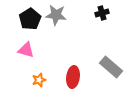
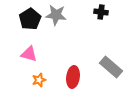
black cross: moved 1 px left, 1 px up; rotated 24 degrees clockwise
pink triangle: moved 3 px right, 4 px down
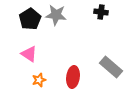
pink triangle: rotated 18 degrees clockwise
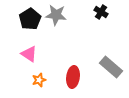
black cross: rotated 24 degrees clockwise
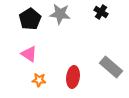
gray star: moved 4 px right, 1 px up
orange star: rotated 24 degrees clockwise
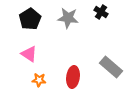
gray star: moved 8 px right, 4 px down
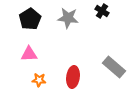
black cross: moved 1 px right, 1 px up
pink triangle: rotated 36 degrees counterclockwise
gray rectangle: moved 3 px right
